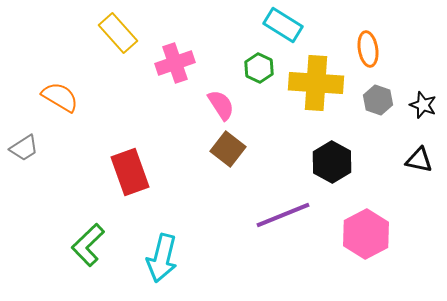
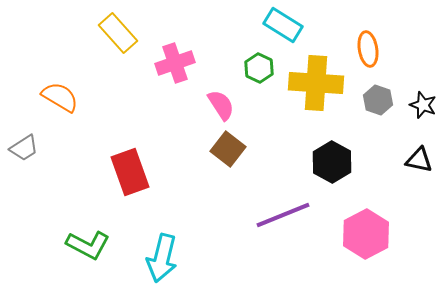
green L-shape: rotated 108 degrees counterclockwise
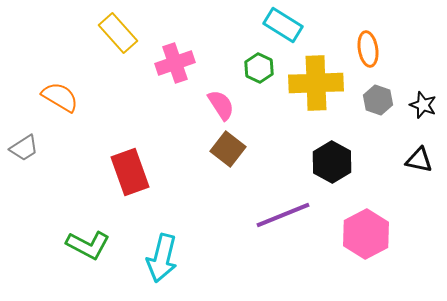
yellow cross: rotated 6 degrees counterclockwise
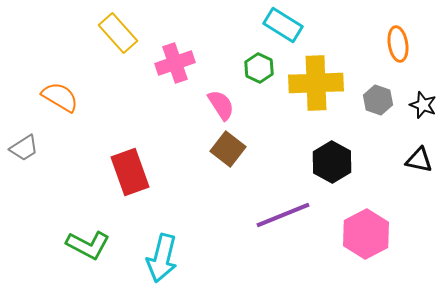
orange ellipse: moved 30 px right, 5 px up
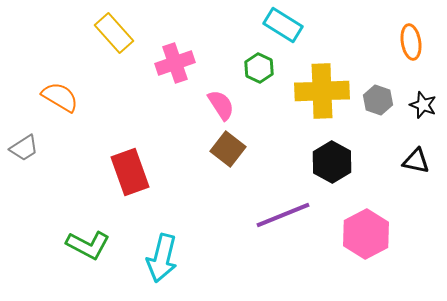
yellow rectangle: moved 4 px left
orange ellipse: moved 13 px right, 2 px up
yellow cross: moved 6 px right, 8 px down
black triangle: moved 3 px left, 1 px down
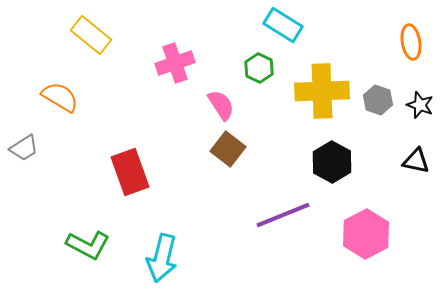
yellow rectangle: moved 23 px left, 2 px down; rotated 9 degrees counterclockwise
black star: moved 3 px left
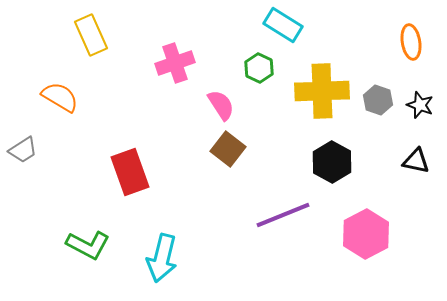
yellow rectangle: rotated 27 degrees clockwise
gray trapezoid: moved 1 px left, 2 px down
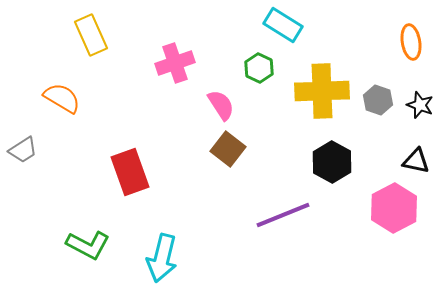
orange semicircle: moved 2 px right, 1 px down
pink hexagon: moved 28 px right, 26 px up
